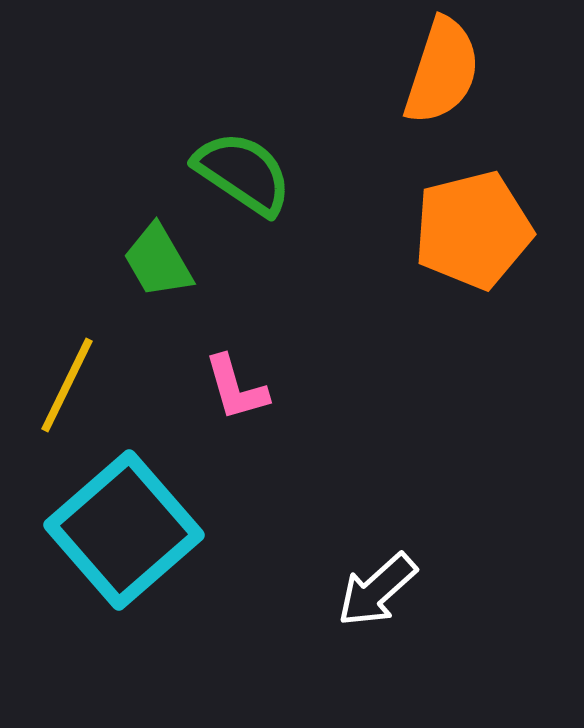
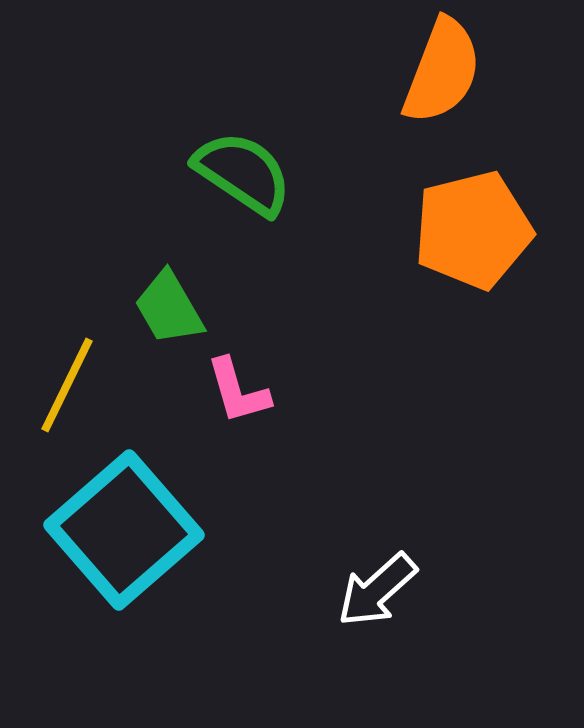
orange semicircle: rotated 3 degrees clockwise
green trapezoid: moved 11 px right, 47 px down
pink L-shape: moved 2 px right, 3 px down
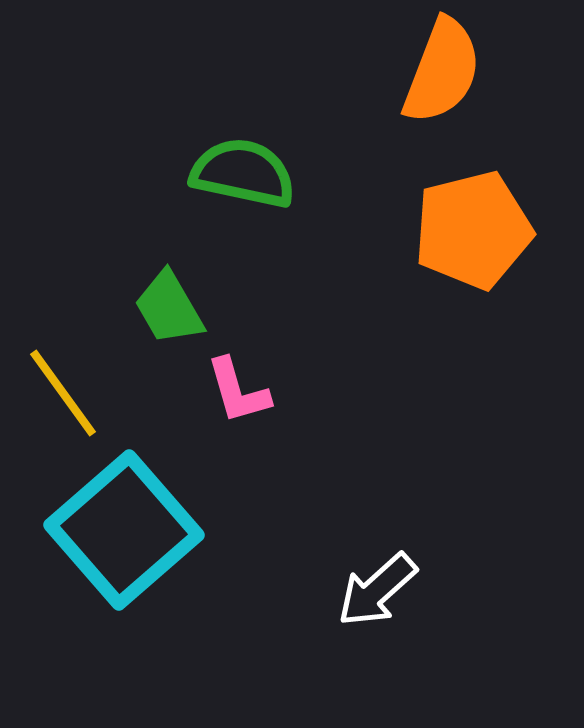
green semicircle: rotated 22 degrees counterclockwise
yellow line: moved 4 px left, 8 px down; rotated 62 degrees counterclockwise
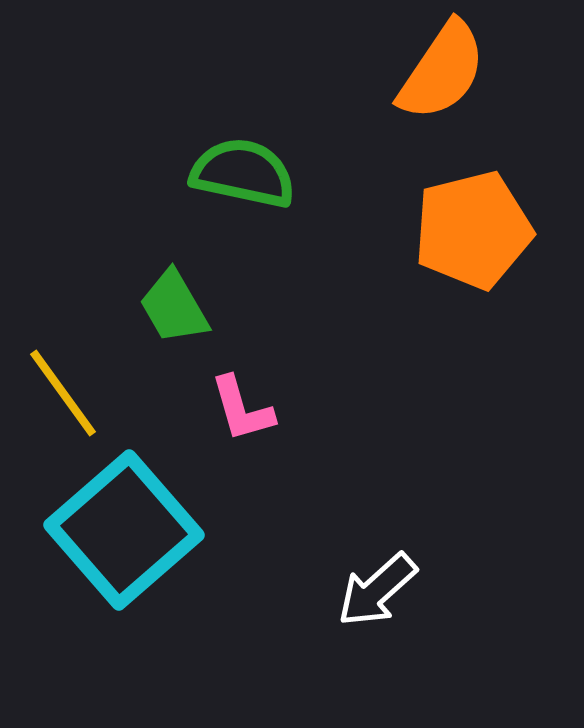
orange semicircle: rotated 13 degrees clockwise
green trapezoid: moved 5 px right, 1 px up
pink L-shape: moved 4 px right, 18 px down
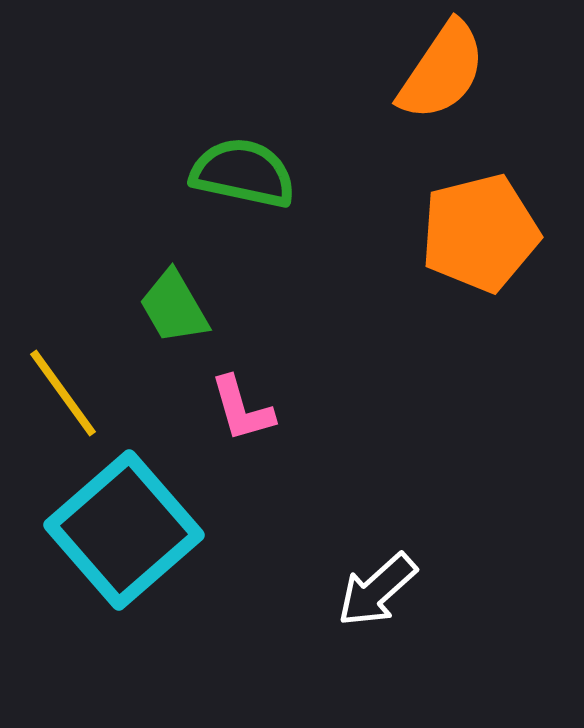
orange pentagon: moved 7 px right, 3 px down
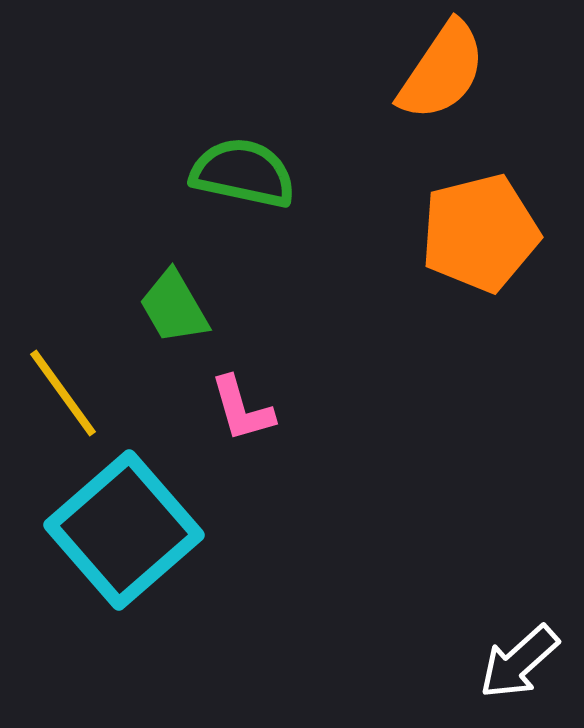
white arrow: moved 142 px right, 72 px down
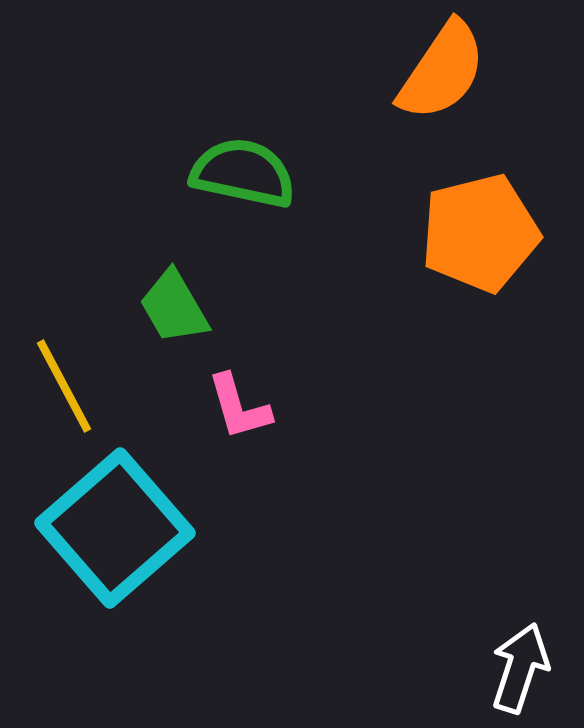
yellow line: moved 1 px right, 7 px up; rotated 8 degrees clockwise
pink L-shape: moved 3 px left, 2 px up
cyan square: moved 9 px left, 2 px up
white arrow: moved 1 px right, 6 px down; rotated 150 degrees clockwise
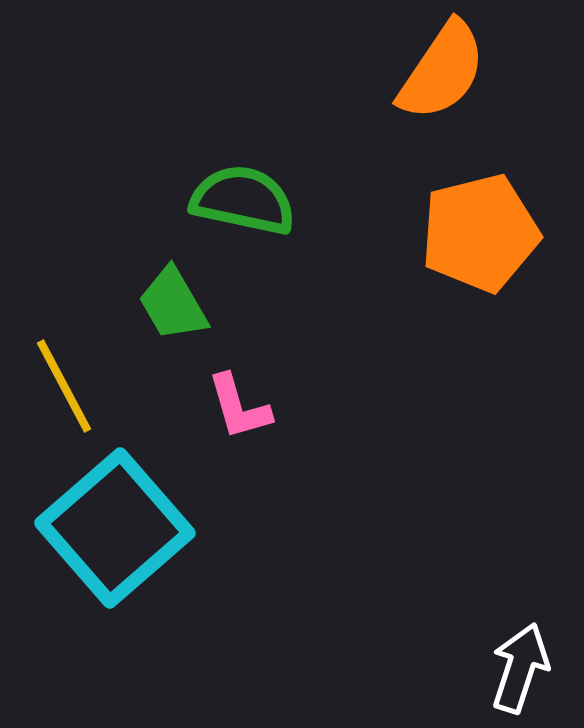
green semicircle: moved 27 px down
green trapezoid: moved 1 px left, 3 px up
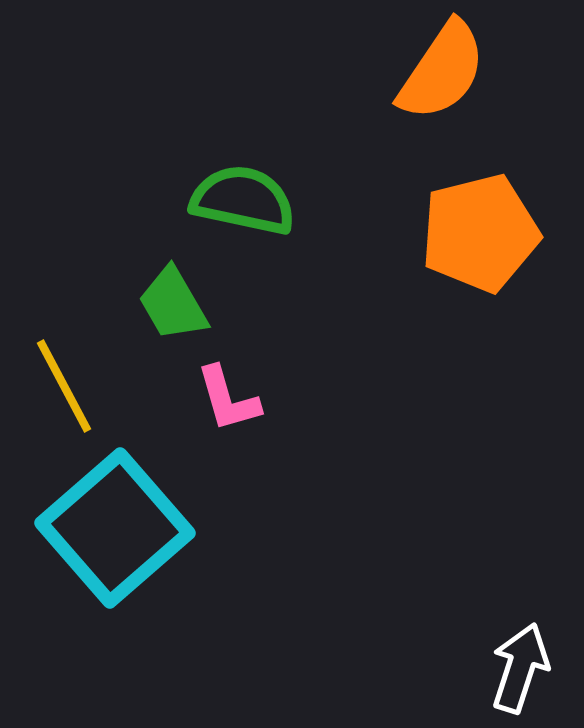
pink L-shape: moved 11 px left, 8 px up
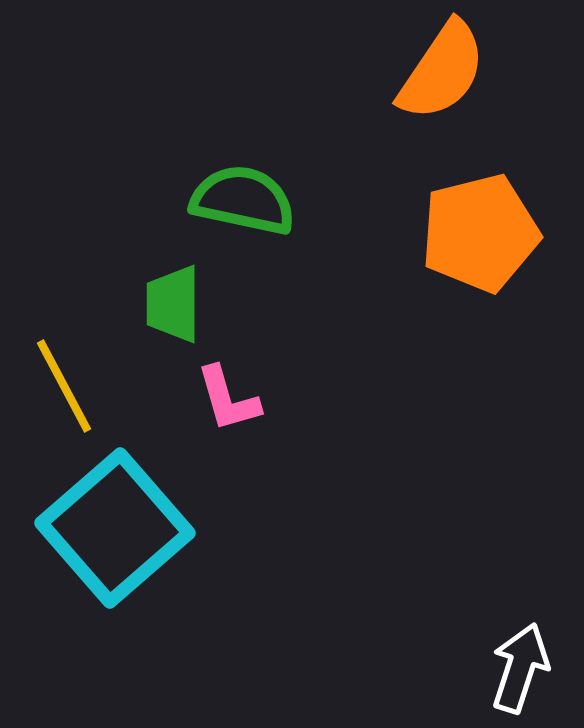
green trapezoid: rotated 30 degrees clockwise
